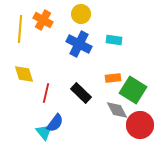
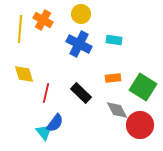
green square: moved 10 px right, 3 px up
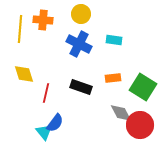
orange cross: rotated 24 degrees counterclockwise
black rectangle: moved 6 px up; rotated 25 degrees counterclockwise
gray diamond: moved 4 px right, 3 px down
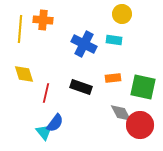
yellow circle: moved 41 px right
blue cross: moved 5 px right
green square: rotated 20 degrees counterclockwise
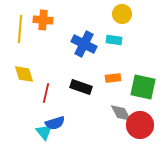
blue semicircle: rotated 36 degrees clockwise
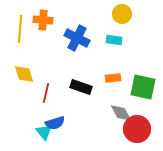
blue cross: moved 7 px left, 6 px up
red circle: moved 3 px left, 4 px down
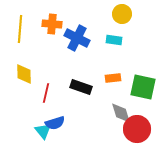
orange cross: moved 9 px right, 4 px down
yellow diamond: rotated 15 degrees clockwise
gray diamond: rotated 10 degrees clockwise
cyan triangle: moved 1 px left, 1 px up
